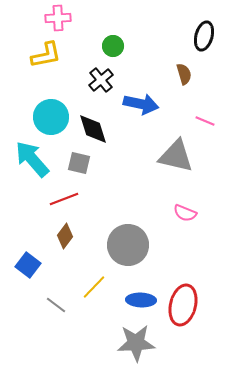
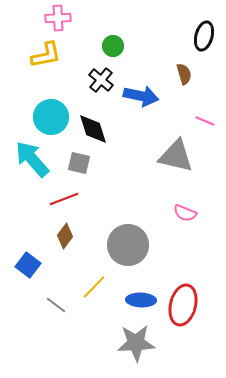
black cross: rotated 10 degrees counterclockwise
blue arrow: moved 8 px up
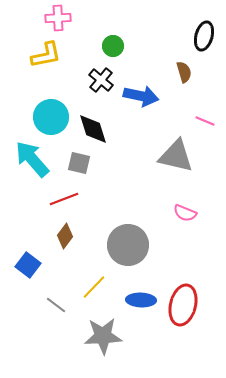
brown semicircle: moved 2 px up
gray star: moved 33 px left, 7 px up
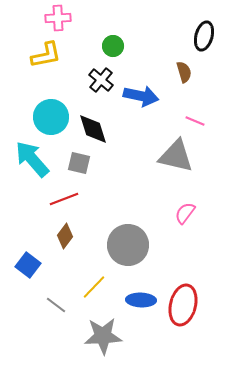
pink line: moved 10 px left
pink semicircle: rotated 105 degrees clockwise
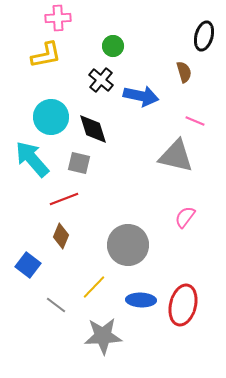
pink semicircle: moved 4 px down
brown diamond: moved 4 px left; rotated 15 degrees counterclockwise
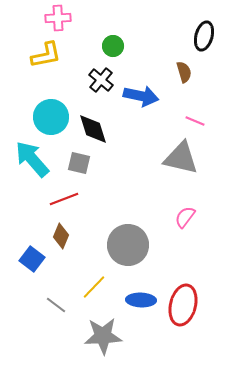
gray triangle: moved 5 px right, 2 px down
blue square: moved 4 px right, 6 px up
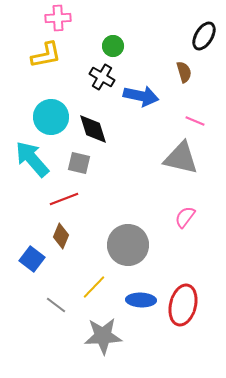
black ellipse: rotated 16 degrees clockwise
black cross: moved 1 px right, 3 px up; rotated 10 degrees counterclockwise
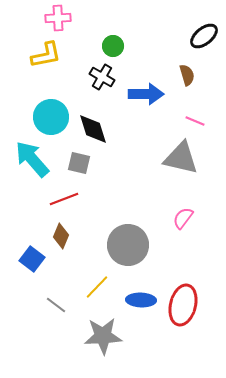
black ellipse: rotated 20 degrees clockwise
brown semicircle: moved 3 px right, 3 px down
blue arrow: moved 5 px right, 2 px up; rotated 12 degrees counterclockwise
pink semicircle: moved 2 px left, 1 px down
yellow line: moved 3 px right
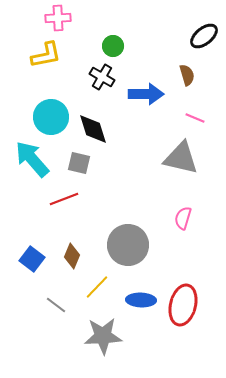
pink line: moved 3 px up
pink semicircle: rotated 20 degrees counterclockwise
brown diamond: moved 11 px right, 20 px down
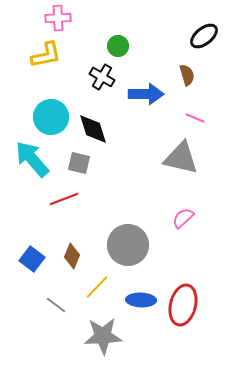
green circle: moved 5 px right
pink semicircle: rotated 30 degrees clockwise
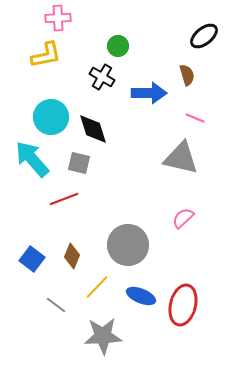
blue arrow: moved 3 px right, 1 px up
blue ellipse: moved 4 px up; rotated 20 degrees clockwise
